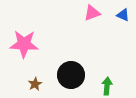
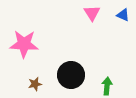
pink triangle: rotated 42 degrees counterclockwise
brown star: rotated 16 degrees clockwise
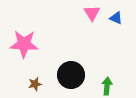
blue triangle: moved 7 px left, 3 px down
